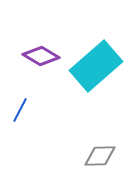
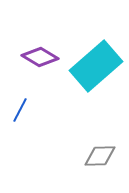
purple diamond: moved 1 px left, 1 px down
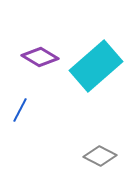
gray diamond: rotated 28 degrees clockwise
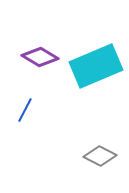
cyan rectangle: rotated 18 degrees clockwise
blue line: moved 5 px right
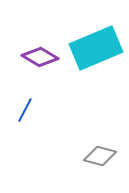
cyan rectangle: moved 18 px up
gray diamond: rotated 12 degrees counterclockwise
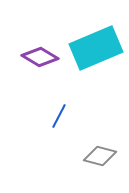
blue line: moved 34 px right, 6 px down
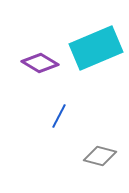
purple diamond: moved 6 px down
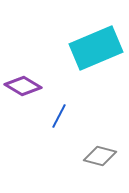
purple diamond: moved 17 px left, 23 px down
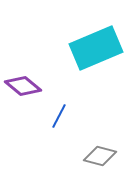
purple diamond: rotated 9 degrees clockwise
